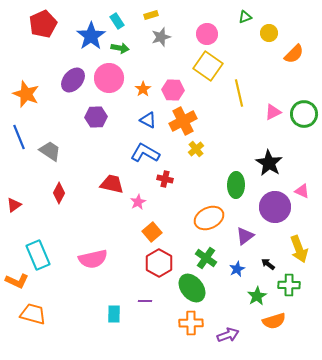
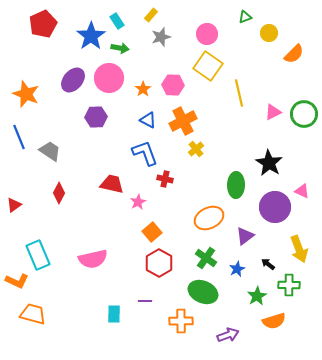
yellow rectangle at (151, 15): rotated 32 degrees counterclockwise
pink hexagon at (173, 90): moved 5 px up
blue L-shape at (145, 153): rotated 40 degrees clockwise
green ellipse at (192, 288): moved 11 px right, 4 px down; rotated 28 degrees counterclockwise
orange cross at (191, 323): moved 10 px left, 2 px up
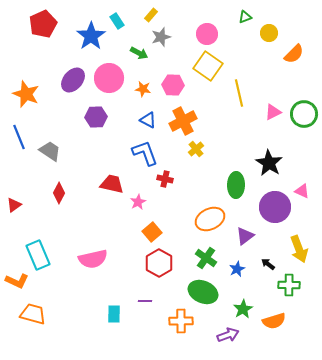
green arrow at (120, 48): moved 19 px right, 5 px down; rotated 18 degrees clockwise
orange star at (143, 89): rotated 28 degrees counterclockwise
orange ellipse at (209, 218): moved 1 px right, 1 px down
green star at (257, 296): moved 14 px left, 13 px down
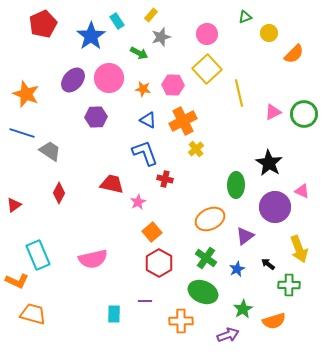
yellow square at (208, 66): moved 1 px left, 3 px down; rotated 12 degrees clockwise
blue line at (19, 137): moved 3 px right, 4 px up; rotated 50 degrees counterclockwise
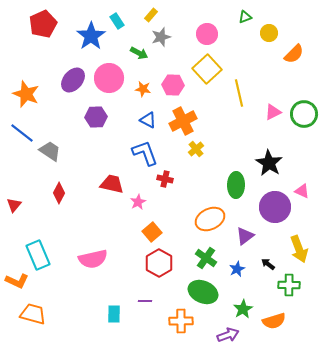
blue line at (22, 133): rotated 20 degrees clockwise
red triangle at (14, 205): rotated 14 degrees counterclockwise
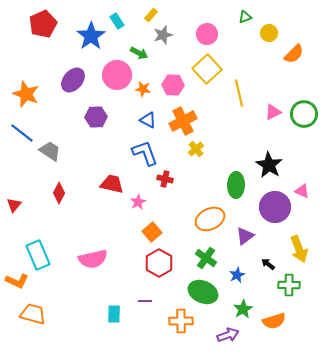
gray star at (161, 37): moved 2 px right, 2 px up
pink circle at (109, 78): moved 8 px right, 3 px up
black star at (269, 163): moved 2 px down
blue star at (237, 269): moved 6 px down
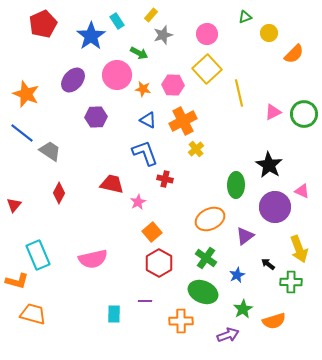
orange L-shape at (17, 281): rotated 10 degrees counterclockwise
green cross at (289, 285): moved 2 px right, 3 px up
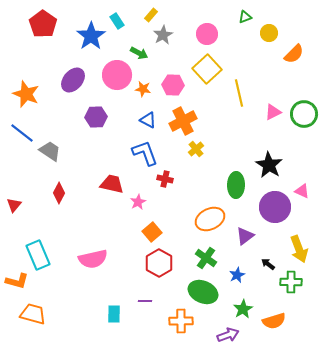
red pentagon at (43, 24): rotated 12 degrees counterclockwise
gray star at (163, 35): rotated 12 degrees counterclockwise
